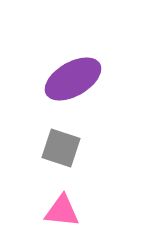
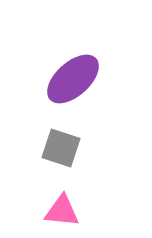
purple ellipse: rotated 12 degrees counterclockwise
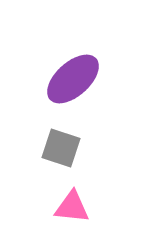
pink triangle: moved 10 px right, 4 px up
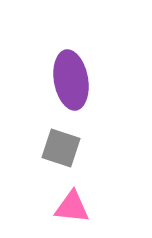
purple ellipse: moved 2 px left, 1 px down; rotated 58 degrees counterclockwise
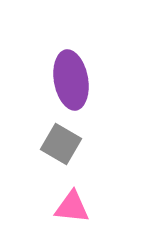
gray square: moved 4 px up; rotated 12 degrees clockwise
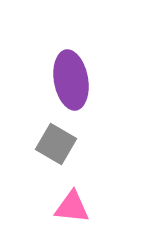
gray square: moved 5 px left
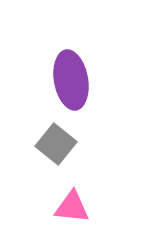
gray square: rotated 9 degrees clockwise
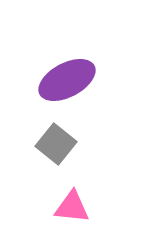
purple ellipse: moved 4 px left; rotated 72 degrees clockwise
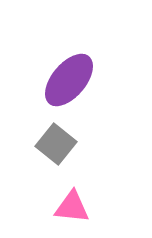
purple ellipse: moved 2 px right; rotated 22 degrees counterclockwise
